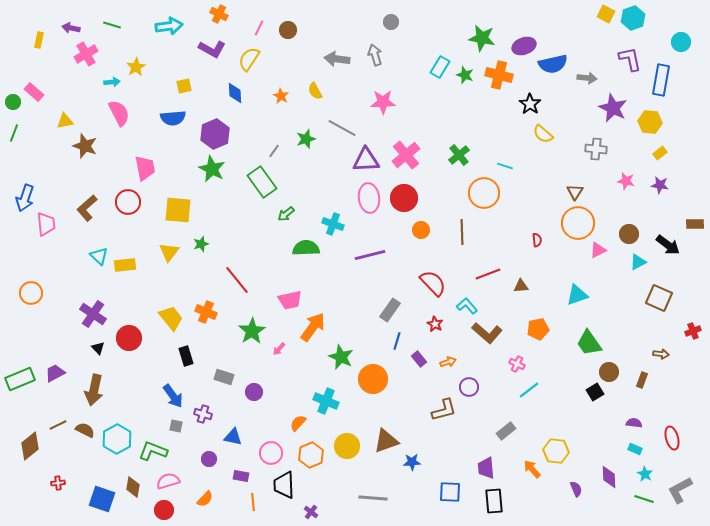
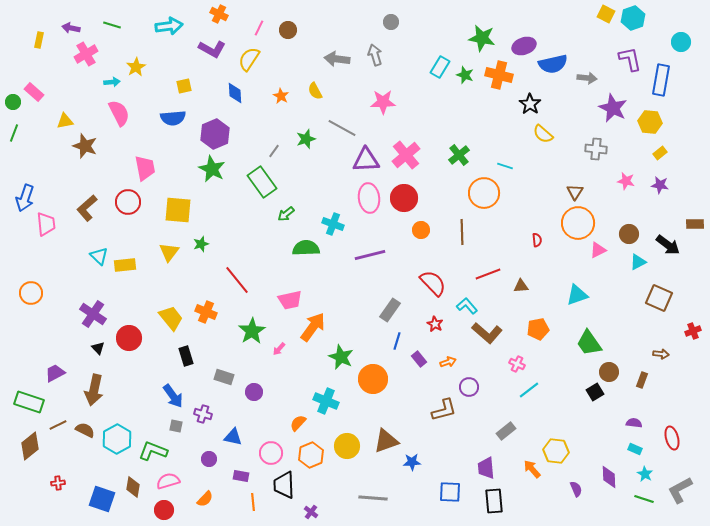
green rectangle at (20, 379): moved 9 px right, 23 px down; rotated 40 degrees clockwise
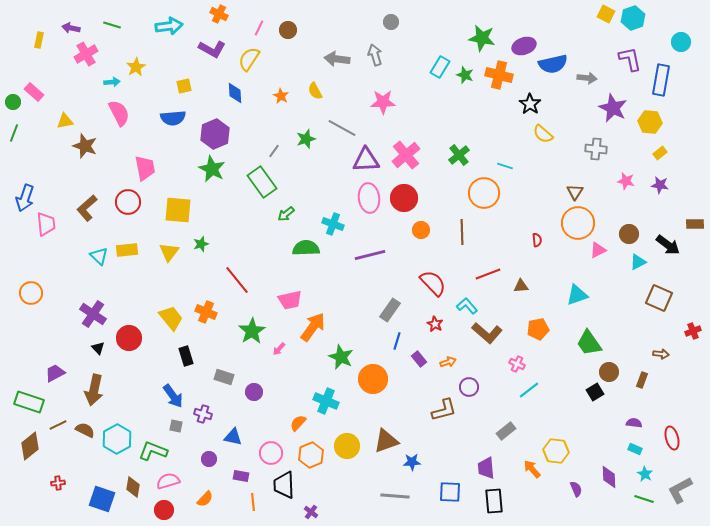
yellow rectangle at (125, 265): moved 2 px right, 15 px up
gray line at (373, 498): moved 22 px right, 2 px up
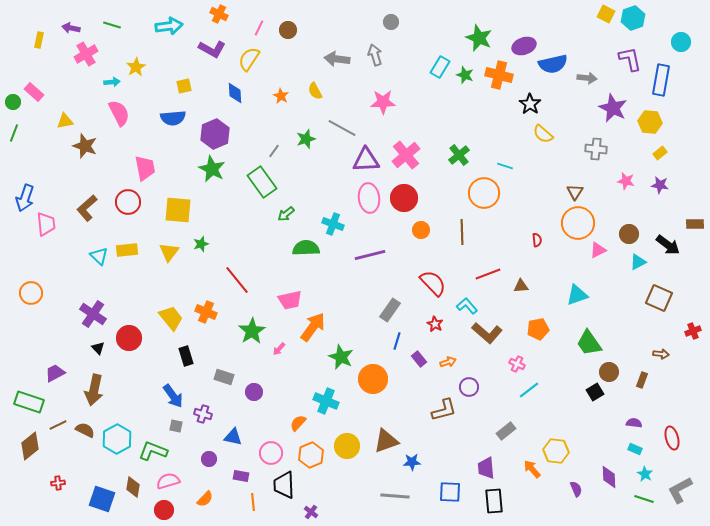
green star at (482, 38): moved 3 px left; rotated 12 degrees clockwise
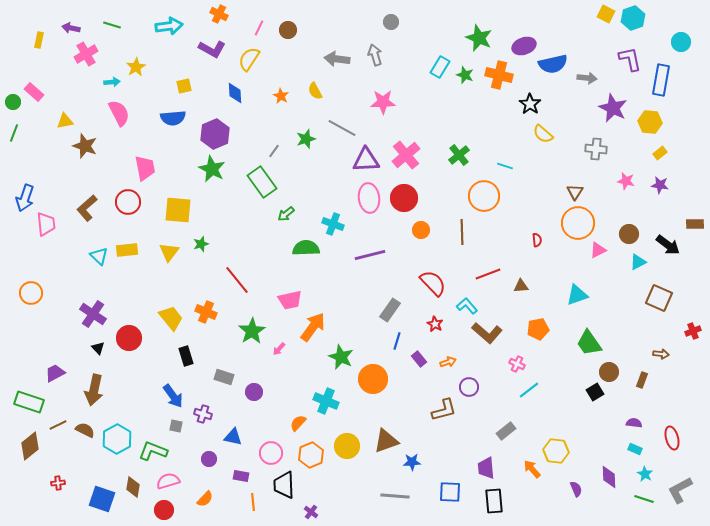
orange circle at (484, 193): moved 3 px down
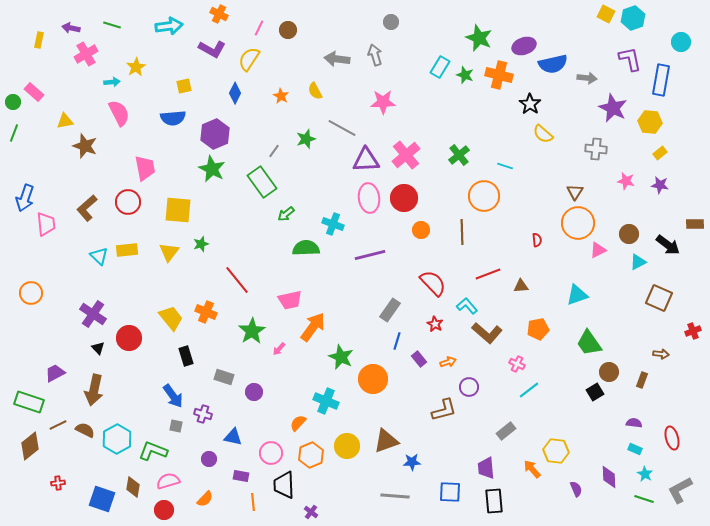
blue diamond at (235, 93): rotated 30 degrees clockwise
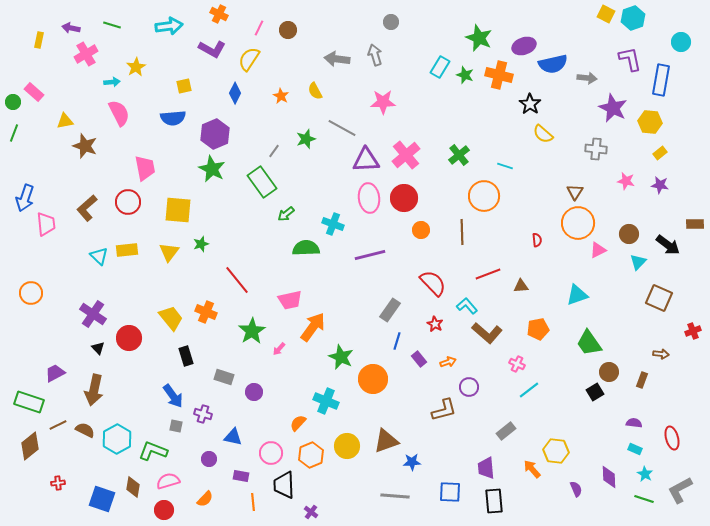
cyan triangle at (638, 262): rotated 18 degrees counterclockwise
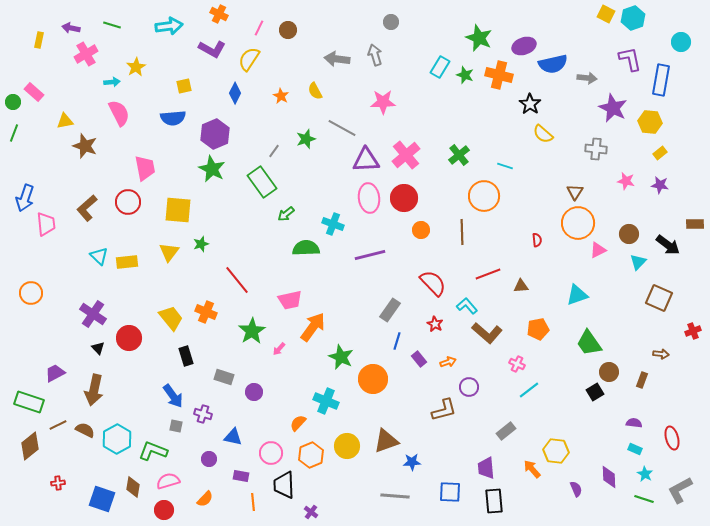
yellow rectangle at (127, 250): moved 12 px down
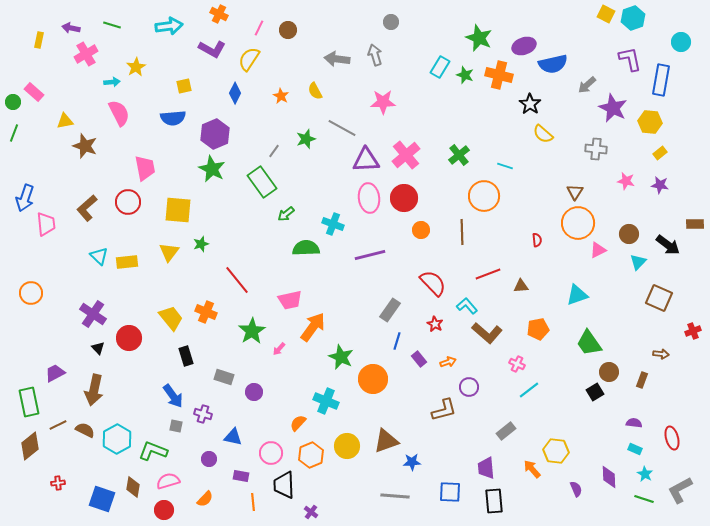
gray arrow at (587, 78): moved 7 px down; rotated 132 degrees clockwise
green rectangle at (29, 402): rotated 60 degrees clockwise
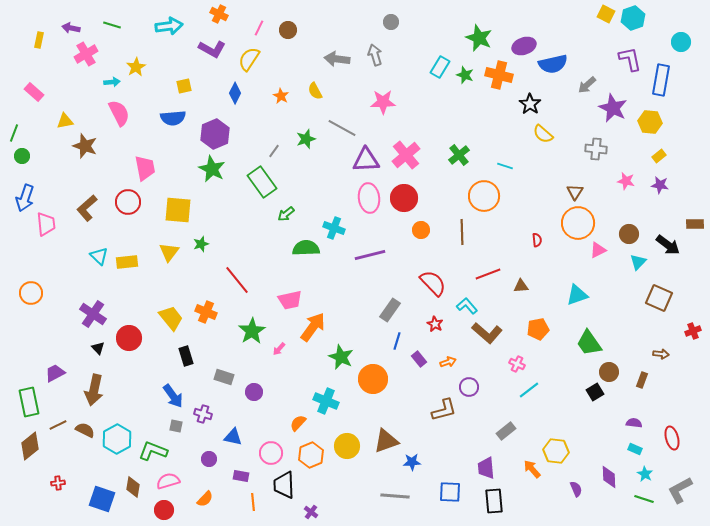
green circle at (13, 102): moved 9 px right, 54 px down
yellow rectangle at (660, 153): moved 1 px left, 3 px down
cyan cross at (333, 224): moved 1 px right, 4 px down
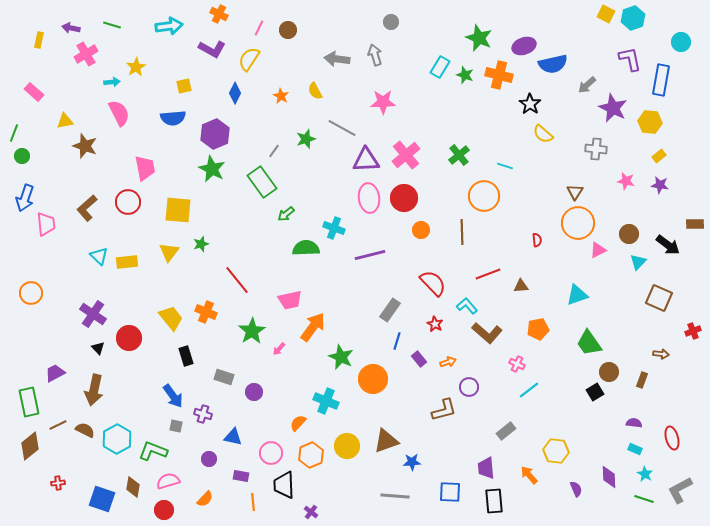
orange arrow at (532, 469): moved 3 px left, 6 px down
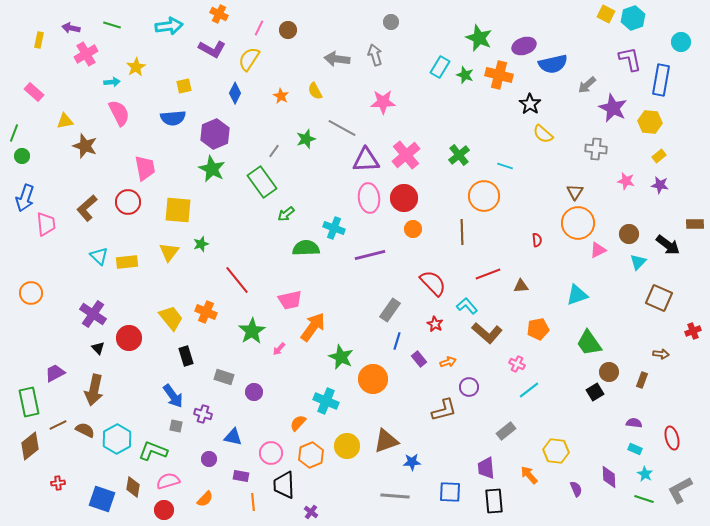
orange circle at (421, 230): moved 8 px left, 1 px up
